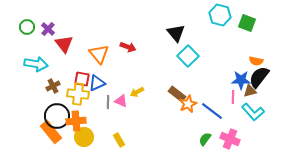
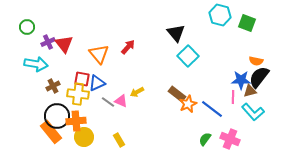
purple cross: moved 13 px down; rotated 24 degrees clockwise
red arrow: rotated 70 degrees counterclockwise
gray line: rotated 56 degrees counterclockwise
blue line: moved 2 px up
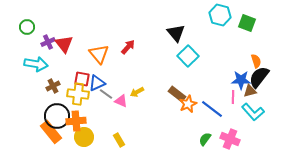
orange semicircle: rotated 120 degrees counterclockwise
gray line: moved 2 px left, 8 px up
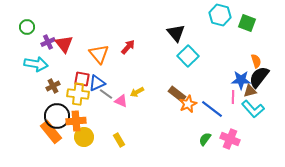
cyan L-shape: moved 3 px up
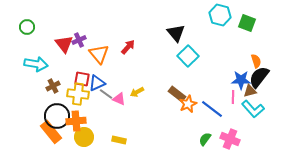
purple cross: moved 31 px right, 2 px up
pink triangle: moved 2 px left, 2 px up
yellow rectangle: rotated 48 degrees counterclockwise
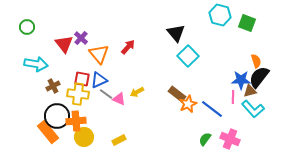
purple cross: moved 2 px right, 2 px up; rotated 24 degrees counterclockwise
blue triangle: moved 2 px right, 3 px up
orange rectangle: moved 3 px left
yellow rectangle: rotated 40 degrees counterclockwise
